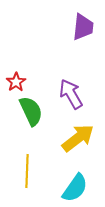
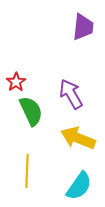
yellow arrow: rotated 120 degrees counterclockwise
cyan semicircle: moved 4 px right, 2 px up
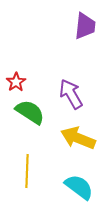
purple trapezoid: moved 2 px right, 1 px up
green semicircle: moved 1 px left, 1 px down; rotated 32 degrees counterclockwise
cyan semicircle: moved 1 px down; rotated 88 degrees counterclockwise
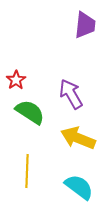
purple trapezoid: moved 1 px up
red star: moved 2 px up
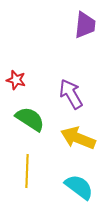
red star: rotated 24 degrees counterclockwise
green semicircle: moved 7 px down
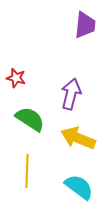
red star: moved 2 px up
purple arrow: rotated 44 degrees clockwise
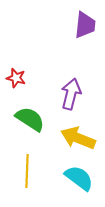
cyan semicircle: moved 9 px up
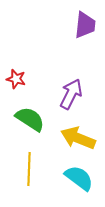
red star: moved 1 px down
purple arrow: rotated 12 degrees clockwise
yellow line: moved 2 px right, 2 px up
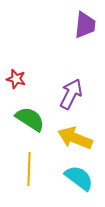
yellow arrow: moved 3 px left
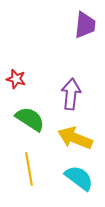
purple arrow: rotated 20 degrees counterclockwise
yellow line: rotated 12 degrees counterclockwise
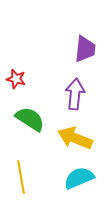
purple trapezoid: moved 24 px down
purple arrow: moved 4 px right
yellow line: moved 8 px left, 8 px down
cyan semicircle: rotated 60 degrees counterclockwise
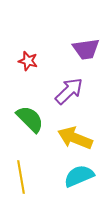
purple trapezoid: moved 1 px right; rotated 76 degrees clockwise
red star: moved 12 px right, 18 px up
purple arrow: moved 6 px left, 3 px up; rotated 40 degrees clockwise
green semicircle: rotated 12 degrees clockwise
cyan semicircle: moved 2 px up
